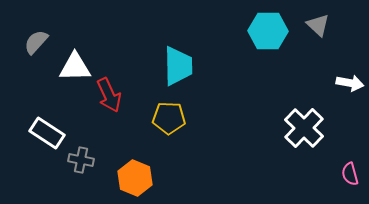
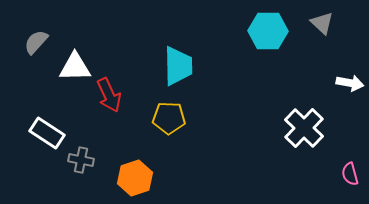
gray triangle: moved 4 px right, 2 px up
orange hexagon: rotated 20 degrees clockwise
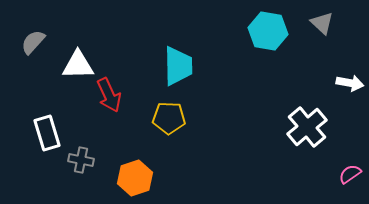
cyan hexagon: rotated 9 degrees clockwise
gray semicircle: moved 3 px left
white triangle: moved 3 px right, 2 px up
white cross: moved 3 px right, 1 px up; rotated 6 degrees clockwise
white rectangle: rotated 40 degrees clockwise
pink semicircle: rotated 70 degrees clockwise
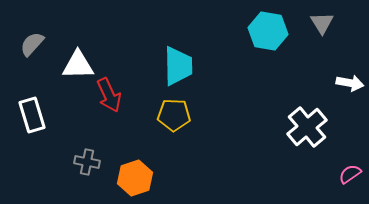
gray triangle: rotated 15 degrees clockwise
gray semicircle: moved 1 px left, 2 px down
yellow pentagon: moved 5 px right, 3 px up
white rectangle: moved 15 px left, 18 px up
gray cross: moved 6 px right, 2 px down
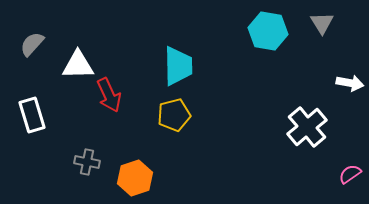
yellow pentagon: rotated 16 degrees counterclockwise
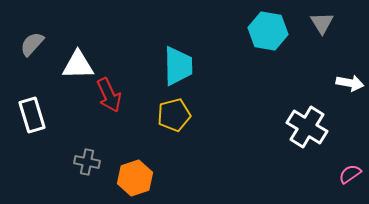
white cross: rotated 18 degrees counterclockwise
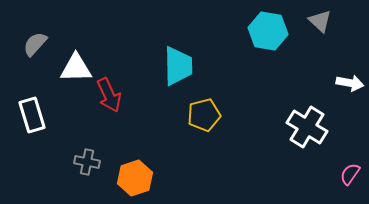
gray triangle: moved 2 px left, 2 px up; rotated 15 degrees counterclockwise
gray semicircle: moved 3 px right
white triangle: moved 2 px left, 3 px down
yellow pentagon: moved 30 px right
pink semicircle: rotated 20 degrees counterclockwise
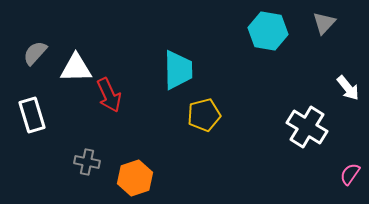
gray triangle: moved 4 px right, 2 px down; rotated 30 degrees clockwise
gray semicircle: moved 9 px down
cyan trapezoid: moved 4 px down
white arrow: moved 2 px left, 5 px down; rotated 40 degrees clockwise
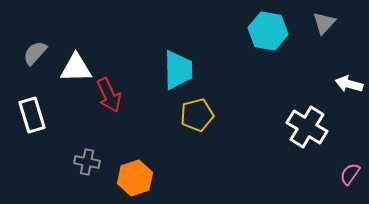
white arrow: moved 1 px right, 4 px up; rotated 144 degrees clockwise
yellow pentagon: moved 7 px left
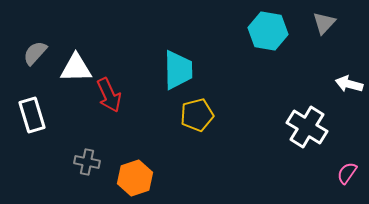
pink semicircle: moved 3 px left, 1 px up
